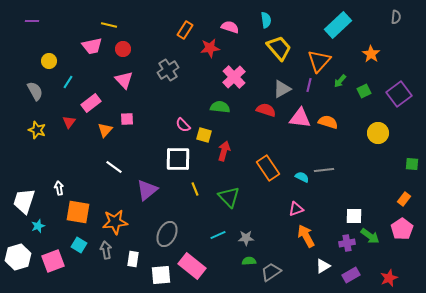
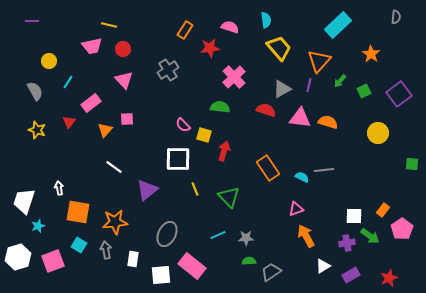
orange rectangle at (404, 199): moved 21 px left, 11 px down
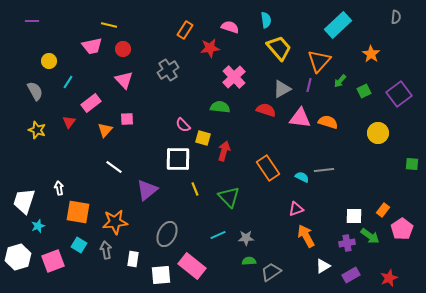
yellow square at (204, 135): moved 1 px left, 3 px down
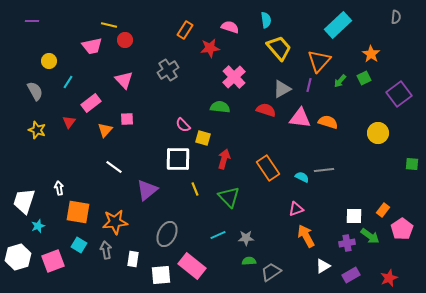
red circle at (123, 49): moved 2 px right, 9 px up
green square at (364, 91): moved 13 px up
red arrow at (224, 151): moved 8 px down
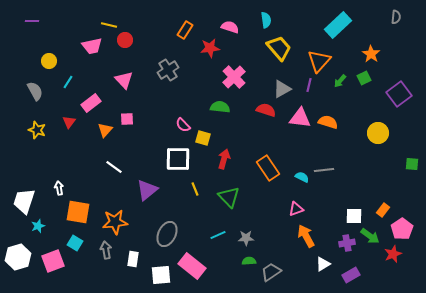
cyan square at (79, 245): moved 4 px left, 2 px up
white triangle at (323, 266): moved 2 px up
red star at (389, 278): moved 4 px right, 24 px up
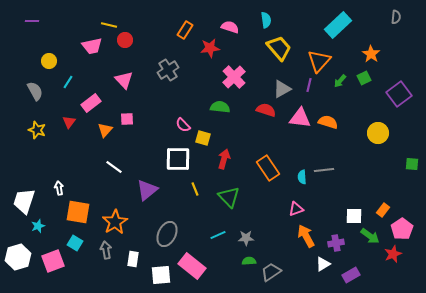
cyan semicircle at (302, 177): rotated 120 degrees counterclockwise
orange star at (115, 222): rotated 25 degrees counterclockwise
purple cross at (347, 243): moved 11 px left
